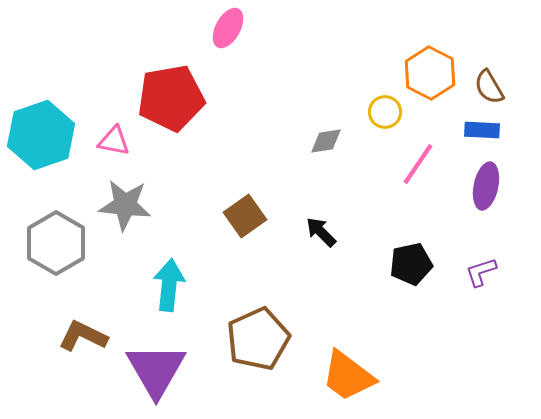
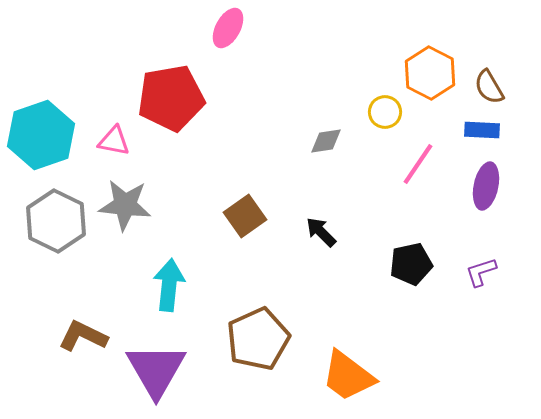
gray hexagon: moved 22 px up; rotated 4 degrees counterclockwise
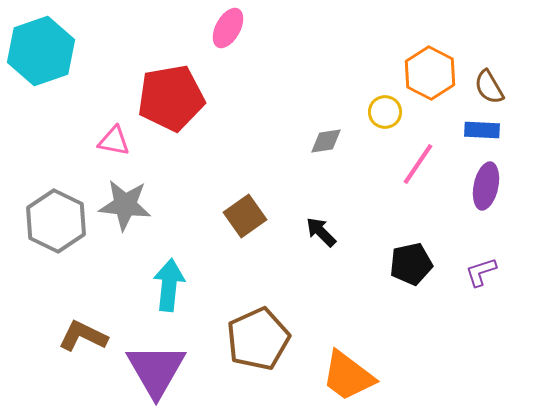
cyan hexagon: moved 84 px up
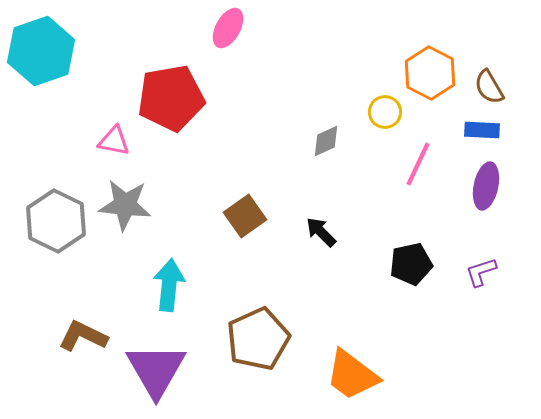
gray diamond: rotated 16 degrees counterclockwise
pink line: rotated 9 degrees counterclockwise
orange trapezoid: moved 4 px right, 1 px up
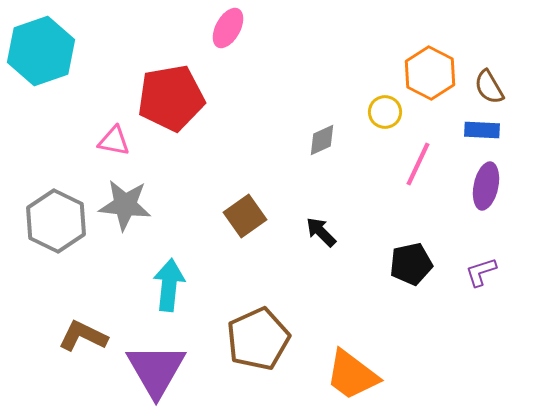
gray diamond: moved 4 px left, 1 px up
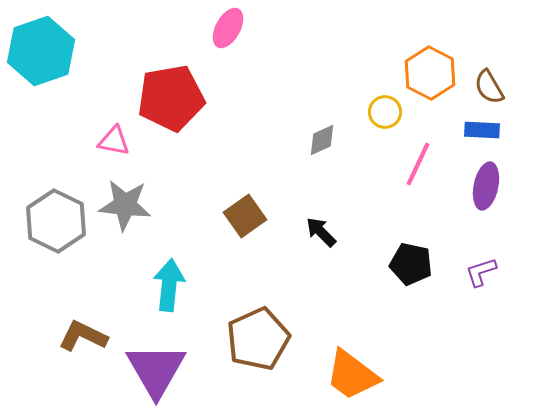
black pentagon: rotated 24 degrees clockwise
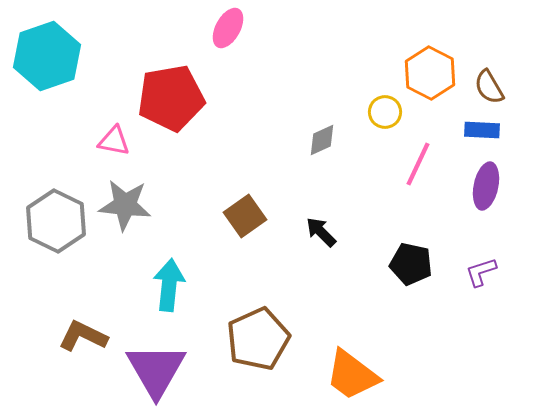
cyan hexagon: moved 6 px right, 5 px down
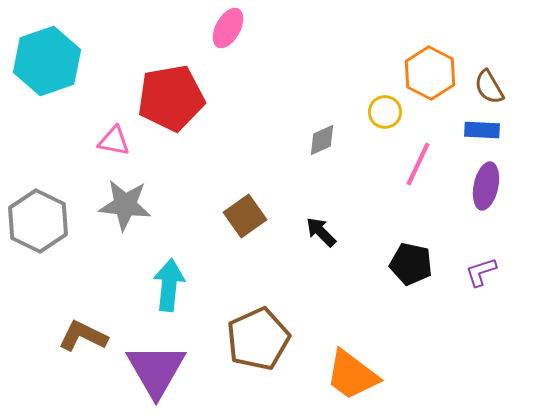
cyan hexagon: moved 5 px down
gray hexagon: moved 18 px left
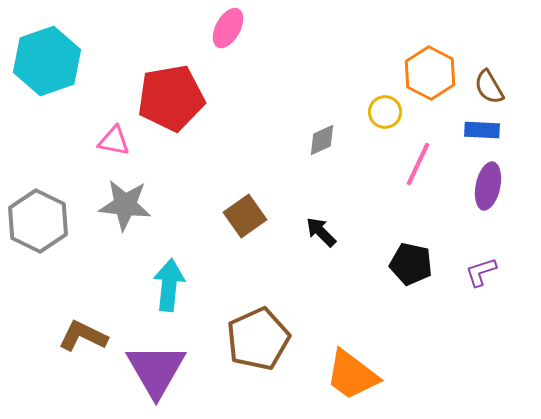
purple ellipse: moved 2 px right
